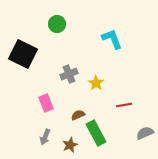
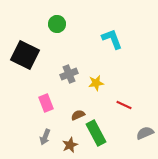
black square: moved 2 px right, 1 px down
yellow star: rotated 28 degrees clockwise
red line: rotated 35 degrees clockwise
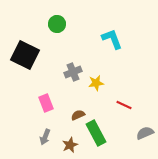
gray cross: moved 4 px right, 2 px up
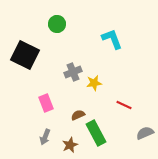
yellow star: moved 2 px left
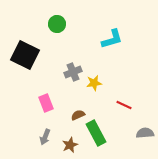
cyan L-shape: rotated 95 degrees clockwise
gray semicircle: rotated 18 degrees clockwise
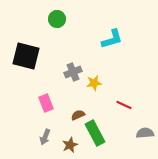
green circle: moved 5 px up
black square: moved 1 px right, 1 px down; rotated 12 degrees counterclockwise
green rectangle: moved 1 px left
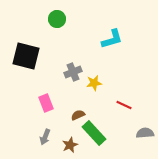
green rectangle: moved 1 px left; rotated 15 degrees counterclockwise
